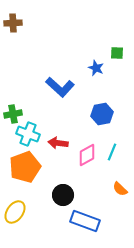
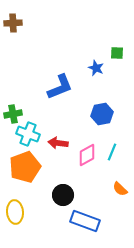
blue L-shape: rotated 64 degrees counterclockwise
yellow ellipse: rotated 40 degrees counterclockwise
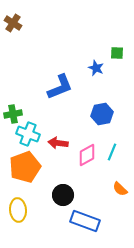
brown cross: rotated 36 degrees clockwise
yellow ellipse: moved 3 px right, 2 px up
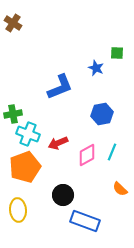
red arrow: rotated 30 degrees counterclockwise
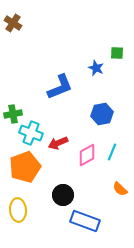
cyan cross: moved 3 px right, 1 px up
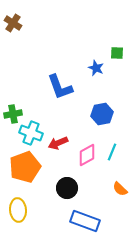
blue L-shape: rotated 92 degrees clockwise
black circle: moved 4 px right, 7 px up
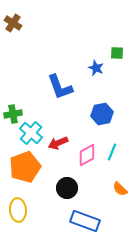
cyan cross: rotated 20 degrees clockwise
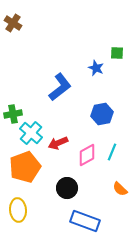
blue L-shape: rotated 108 degrees counterclockwise
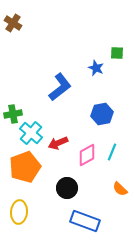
yellow ellipse: moved 1 px right, 2 px down; rotated 10 degrees clockwise
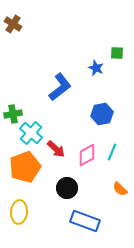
brown cross: moved 1 px down
red arrow: moved 2 px left, 6 px down; rotated 114 degrees counterclockwise
